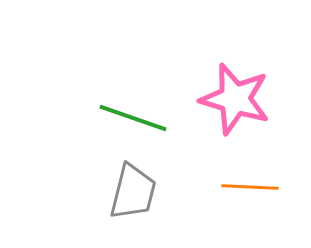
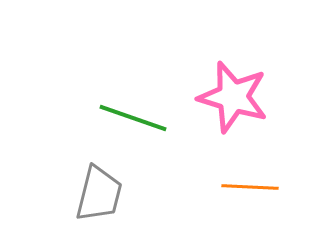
pink star: moved 2 px left, 2 px up
gray trapezoid: moved 34 px left, 2 px down
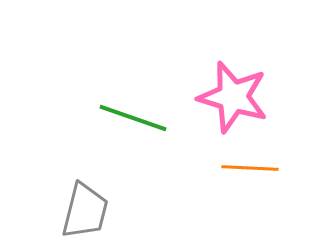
orange line: moved 19 px up
gray trapezoid: moved 14 px left, 17 px down
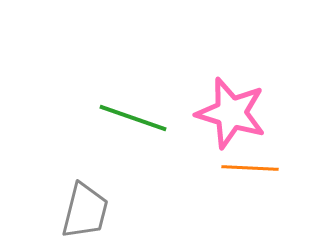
pink star: moved 2 px left, 16 px down
